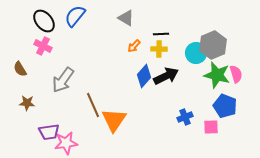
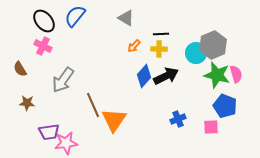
blue cross: moved 7 px left, 2 px down
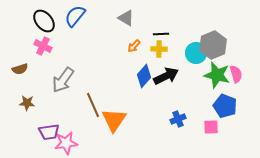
brown semicircle: rotated 77 degrees counterclockwise
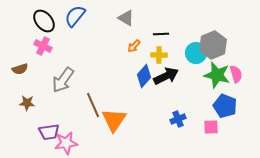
yellow cross: moved 6 px down
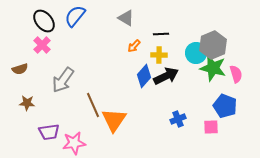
pink cross: moved 1 px left, 1 px up; rotated 18 degrees clockwise
green star: moved 4 px left, 7 px up
pink star: moved 8 px right
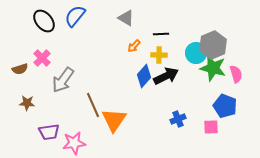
pink cross: moved 13 px down
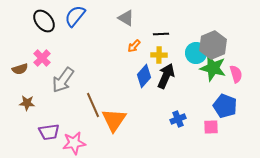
black arrow: rotated 40 degrees counterclockwise
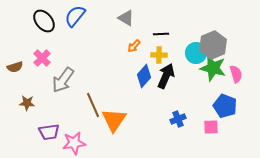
brown semicircle: moved 5 px left, 2 px up
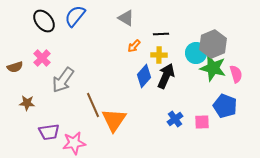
gray hexagon: moved 1 px up
blue cross: moved 3 px left; rotated 14 degrees counterclockwise
pink square: moved 9 px left, 5 px up
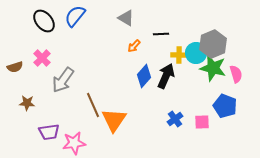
yellow cross: moved 20 px right
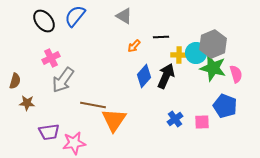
gray triangle: moved 2 px left, 2 px up
black line: moved 3 px down
pink cross: moved 9 px right; rotated 18 degrees clockwise
brown semicircle: moved 14 px down; rotated 56 degrees counterclockwise
brown line: rotated 55 degrees counterclockwise
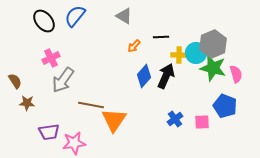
brown semicircle: rotated 49 degrees counterclockwise
brown line: moved 2 px left
